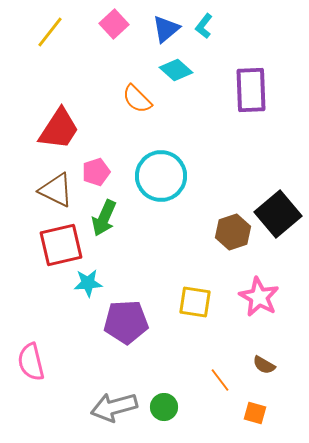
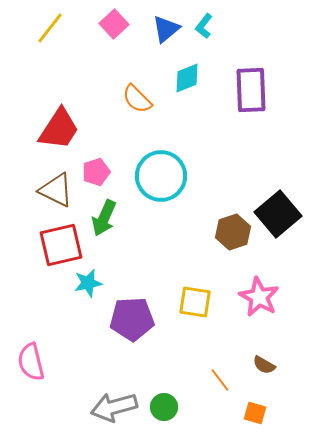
yellow line: moved 4 px up
cyan diamond: moved 11 px right, 8 px down; rotated 64 degrees counterclockwise
cyan star: rotated 8 degrees counterclockwise
purple pentagon: moved 6 px right, 3 px up
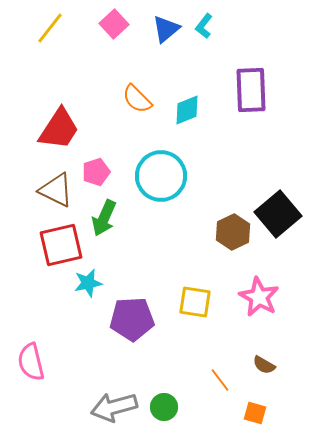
cyan diamond: moved 32 px down
brown hexagon: rotated 8 degrees counterclockwise
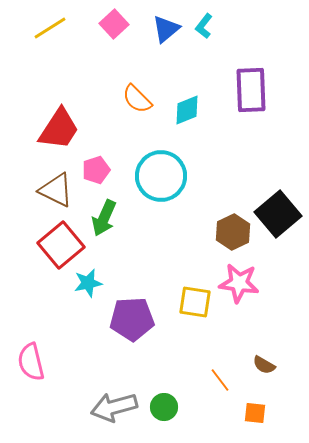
yellow line: rotated 20 degrees clockwise
pink pentagon: moved 2 px up
red square: rotated 27 degrees counterclockwise
pink star: moved 20 px left, 14 px up; rotated 21 degrees counterclockwise
orange square: rotated 10 degrees counterclockwise
